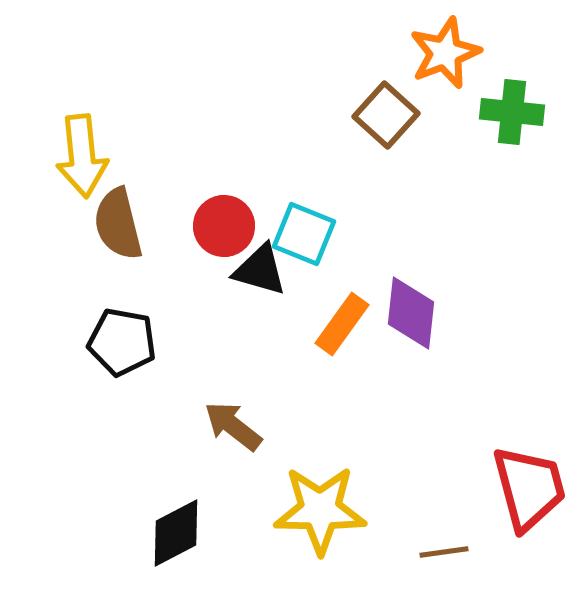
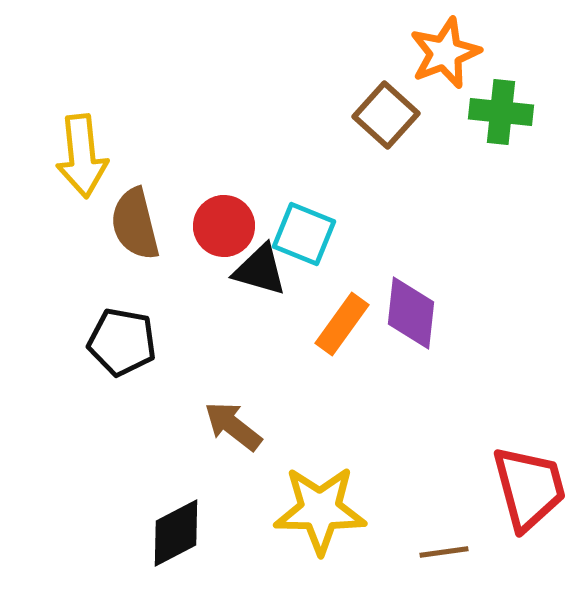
green cross: moved 11 px left
brown semicircle: moved 17 px right
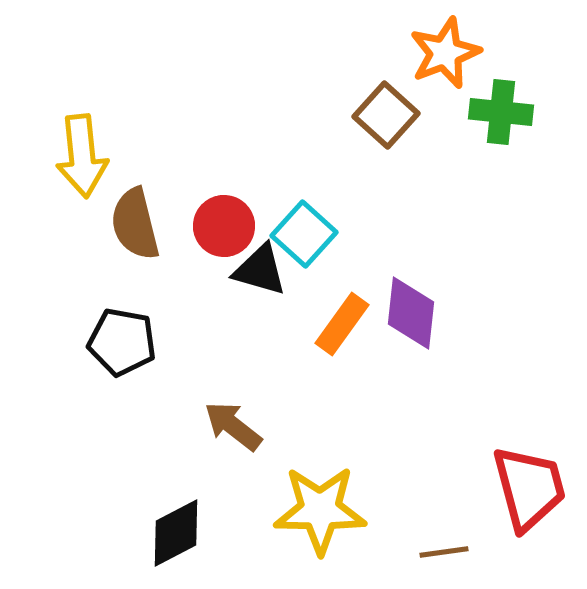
cyan square: rotated 20 degrees clockwise
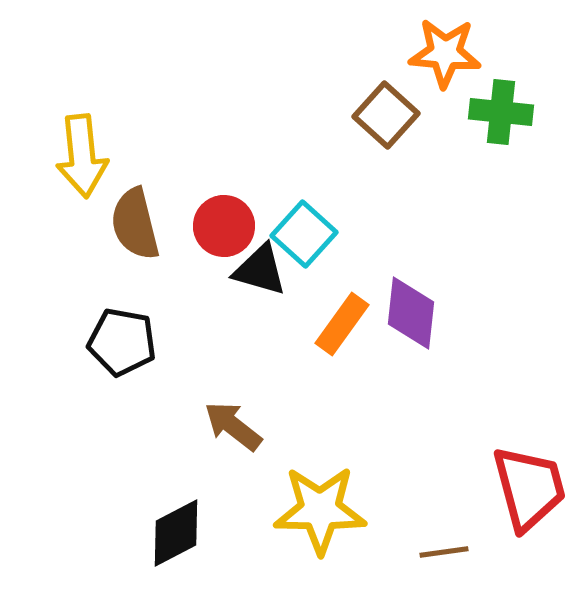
orange star: rotated 26 degrees clockwise
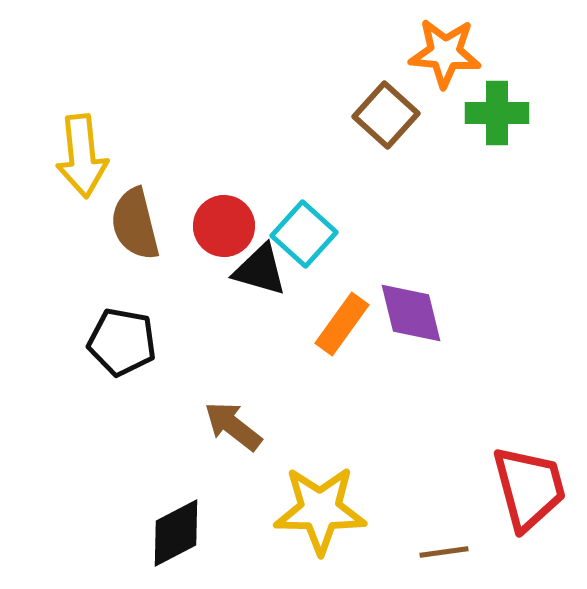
green cross: moved 4 px left, 1 px down; rotated 6 degrees counterclockwise
purple diamond: rotated 20 degrees counterclockwise
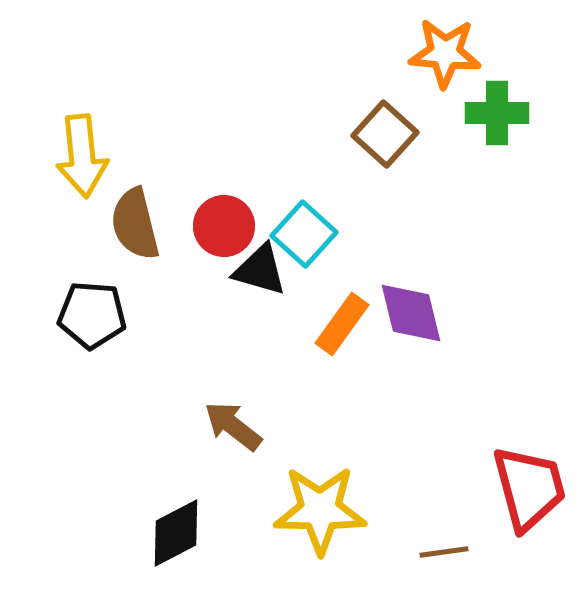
brown square: moved 1 px left, 19 px down
black pentagon: moved 30 px left, 27 px up; rotated 6 degrees counterclockwise
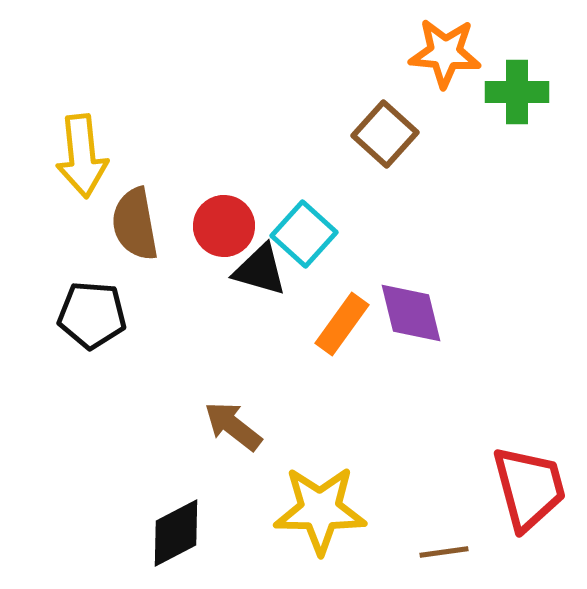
green cross: moved 20 px right, 21 px up
brown semicircle: rotated 4 degrees clockwise
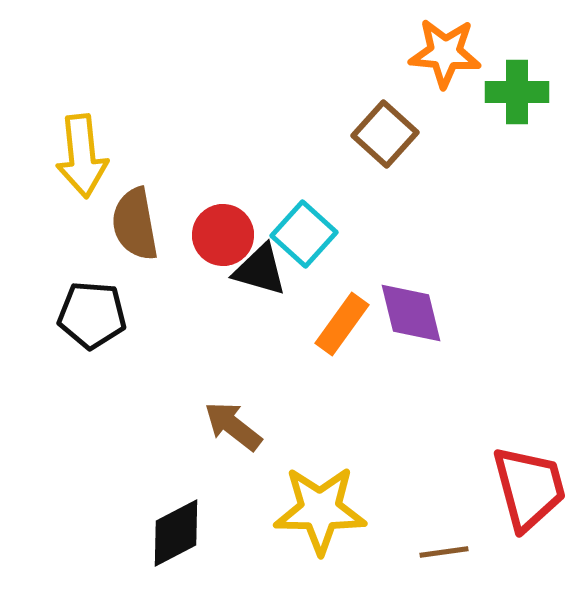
red circle: moved 1 px left, 9 px down
